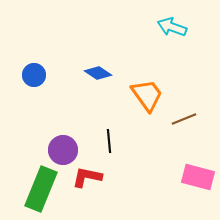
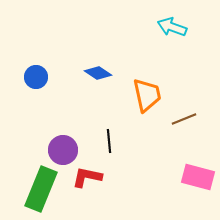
blue circle: moved 2 px right, 2 px down
orange trapezoid: rotated 24 degrees clockwise
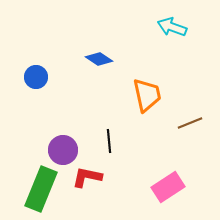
blue diamond: moved 1 px right, 14 px up
brown line: moved 6 px right, 4 px down
pink rectangle: moved 30 px left, 10 px down; rotated 48 degrees counterclockwise
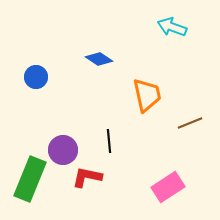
green rectangle: moved 11 px left, 10 px up
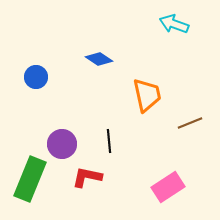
cyan arrow: moved 2 px right, 3 px up
purple circle: moved 1 px left, 6 px up
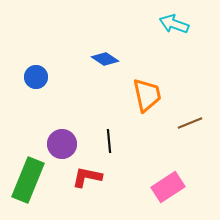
blue diamond: moved 6 px right
green rectangle: moved 2 px left, 1 px down
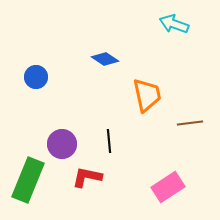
brown line: rotated 15 degrees clockwise
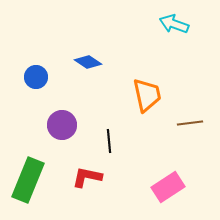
blue diamond: moved 17 px left, 3 px down
purple circle: moved 19 px up
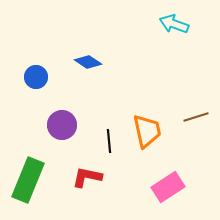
orange trapezoid: moved 36 px down
brown line: moved 6 px right, 6 px up; rotated 10 degrees counterclockwise
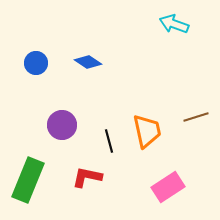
blue circle: moved 14 px up
black line: rotated 10 degrees counterclockwise
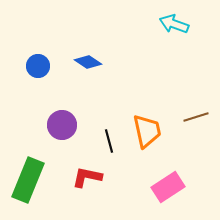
blue circle: moved 2 px right, 3 px down
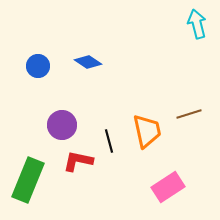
cyan arrow: moved 23 px right; rotated 56 degrees clockwise
brown line: moved 7 px left, 3 px up
red L-shape: moved 9 px left, 16 px up
